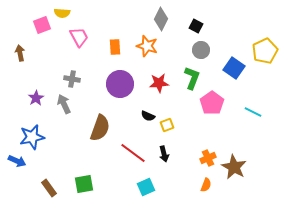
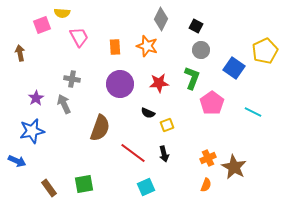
black semicircle: moved 3 px up
blue star: moved 6 px up
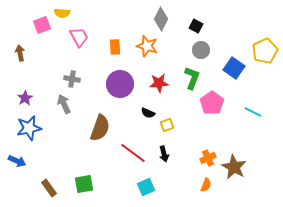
purple star: moved 11 px left
blue star: moved 3 px left, 3 px up
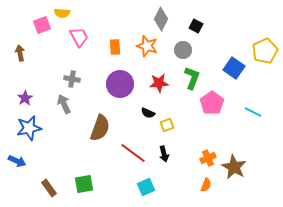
gray circle: moved 18 px left
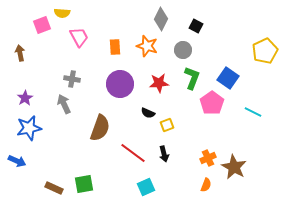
blue square: moved 6 px left, 10 px down
brown rectangle: moved 5 px right; rotated 30 degrees counterclockwise
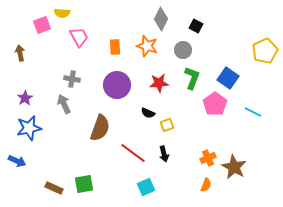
purple circle: moved 3 px left, 1 px down
pink pentagon: moved 3 px right, 1 px down
